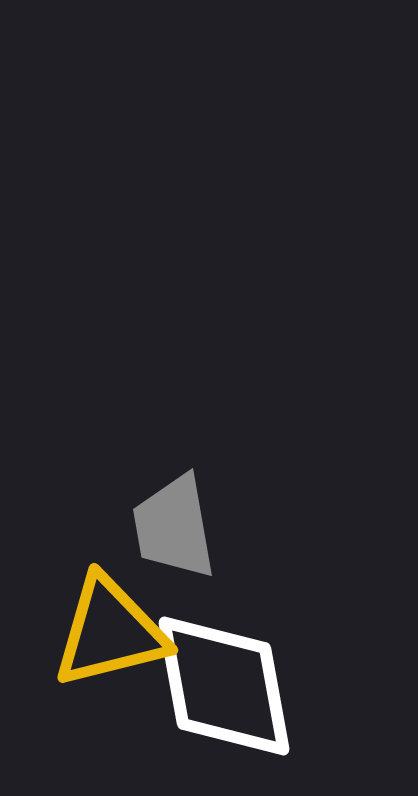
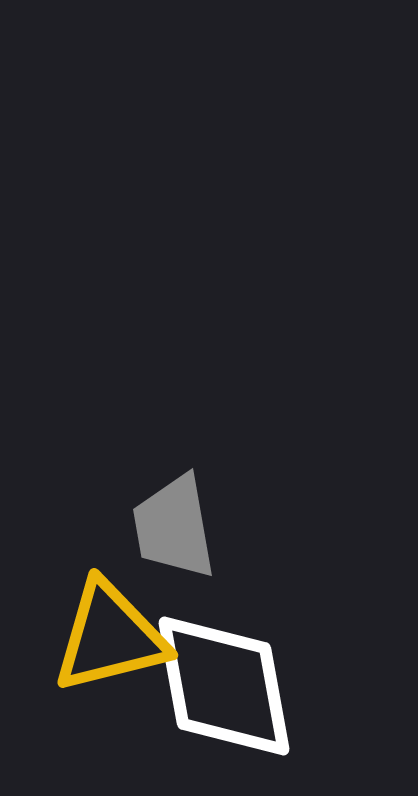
yellow triangle: moved 5 px down
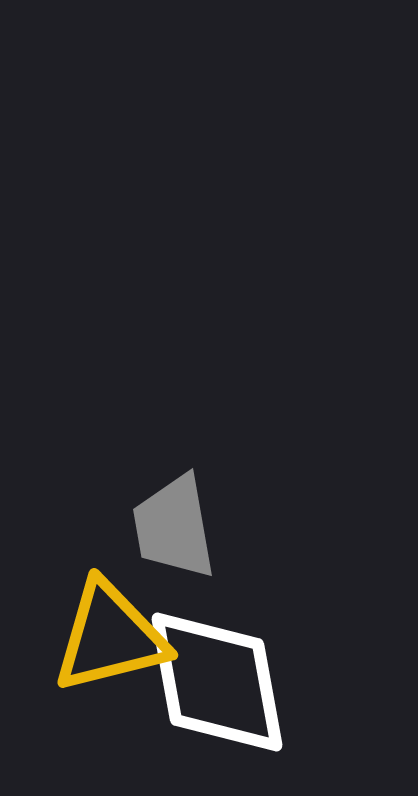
white diamond: moved 7 px left, 4 px up
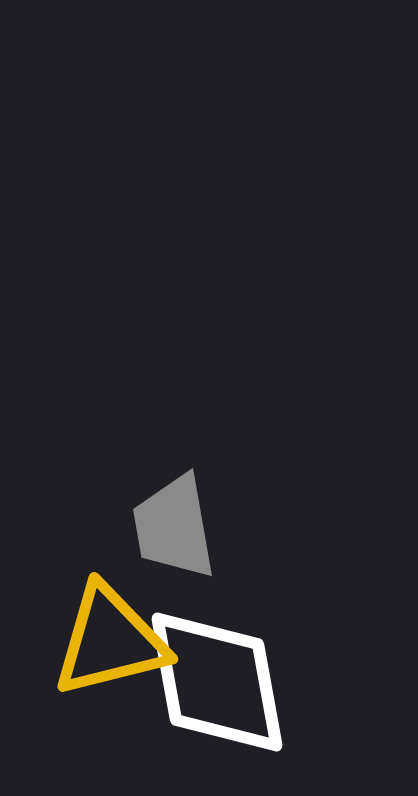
yellow triangle: moved 4 px down
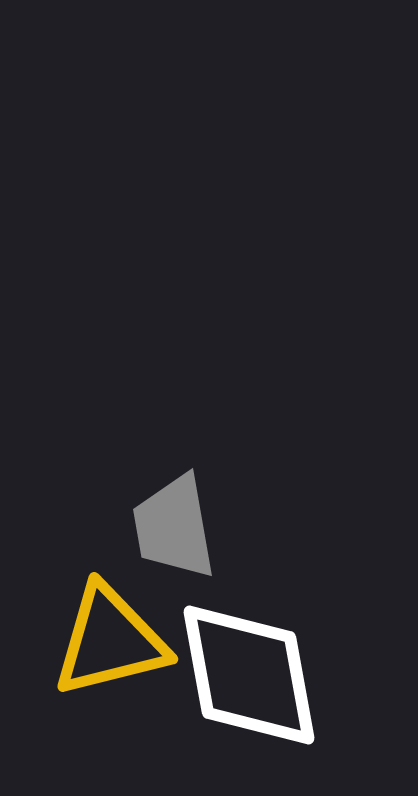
white diamond: moved 32 px right, 7 px up
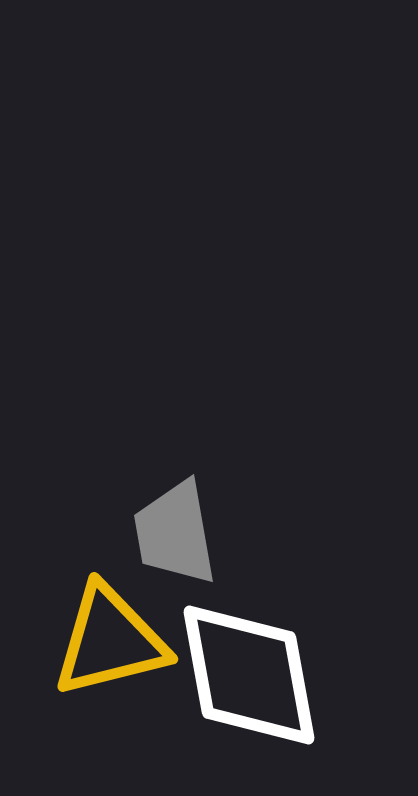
gray trapezoid: moved 1 px right, 6 px down
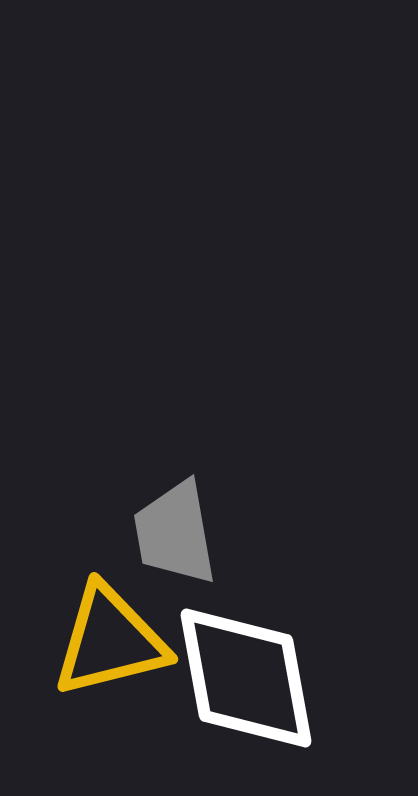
white diamond: moved 3 px left, 3 px down
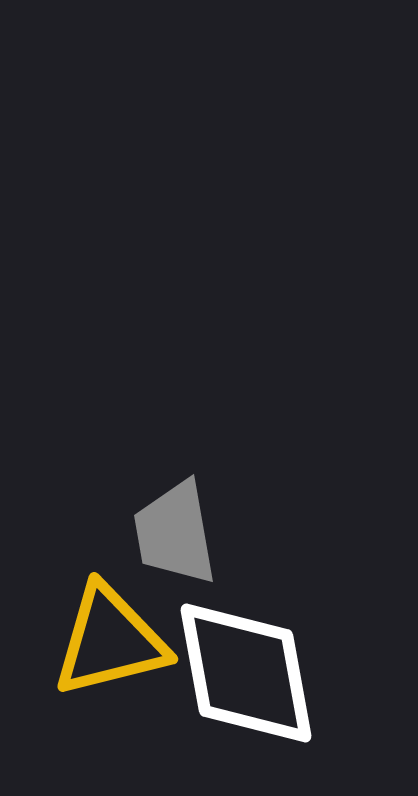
white diamond: moved 5 px up
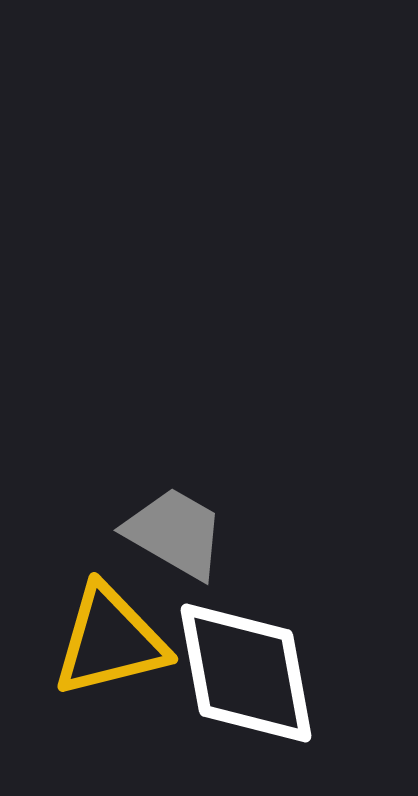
gray trapezoid: rotated 130 degrees clockwise
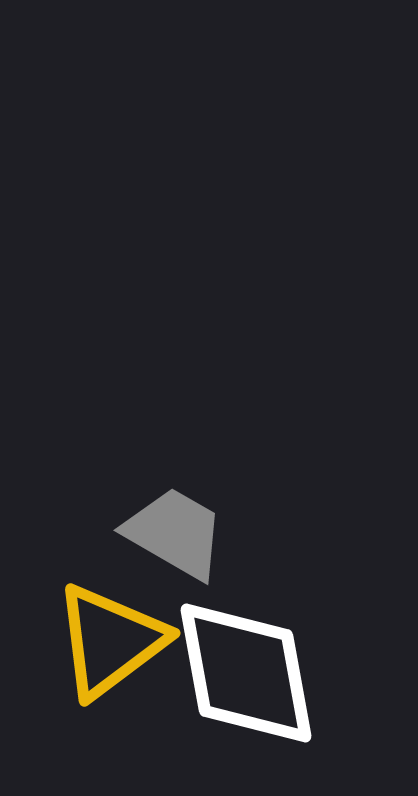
yellow triangle: rotated 23 degrees counterclockwise
